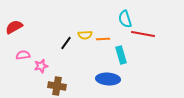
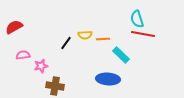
cyan semicircle: moved 12 px right
cyan rectangle: rotated 30 degrees counterclockwise
brown cross: moved 2 px left
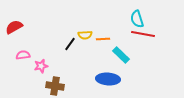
black line: moved 4 px right, 1 px down
